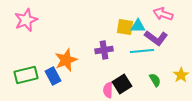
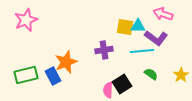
orange star: moved 2 px down
green semicircle: moved 4 px left, 6 px up; rotated 24 degrees counterclockwise
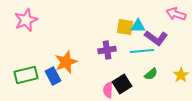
pink arrow: moved 13 px right
purple cross: moved 3 px right
green semicircle: rotated 104 degrees clockwise
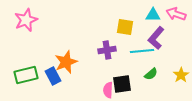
cyan triangle: moved 15 px right, 11 px up
purple L-shape: rotated 95 degrees clockwise
black square: rotated 24 degrees clockwise
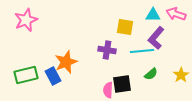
purple cross: rotated 18 degrees clockwise
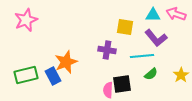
purple L-shape: rotated 80 degrees counterclockwise
cyan line: moved 5 px down
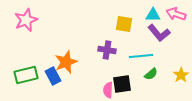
yellow square: moved 1 px left, 3 px up
purple L-shape: moved 3 px right, 5 px up
cyan line: moved 1 px left
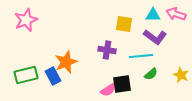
purple L-shape: moved 4 px left, 4 px down; rotated 15 degrees counterclockwise
yellow star: rotated 14 degrees counterclockwise
pink semicircle: rotated 126 degrees counterclockwise
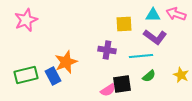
yellow square: rotated 12 degrees counterclockwise
green semicircle: moved 2 px left, 2 px down
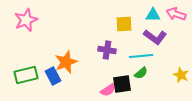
green semicircle: moved 8 px left, 3 px up
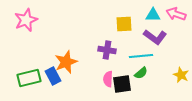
green rectangle: moved 3 px right, 3 px down
pink semicircle: moved 11 px up; rotated 126 degrees clockwise
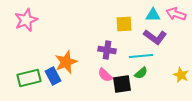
pink semicircle: moved 3 px left, 4 px up; rotated 49 degrees counterclockwise
